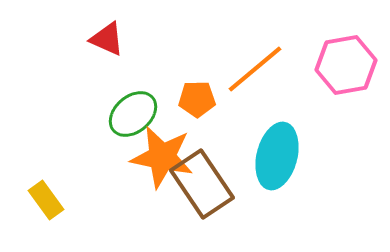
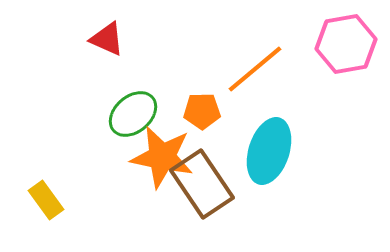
pink hexagon: moved 21 px up
orange pentagon: moved 5 px right, 12 px down
cyan ellipse: moved 8 px left, 5 px up; rotated 4 degrees clockwise
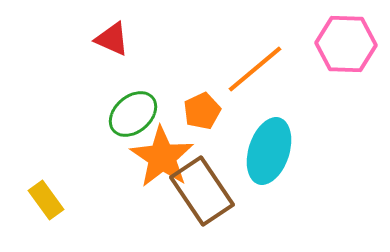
red triangle: moved 5 px right
pink hexagon: rotated 12 degrees clockwise
orange pentagon: rotated 24 degrees counterclockwise
orange star: rotated 22 degrees clockwise
brown rectangle: moved 7 px down
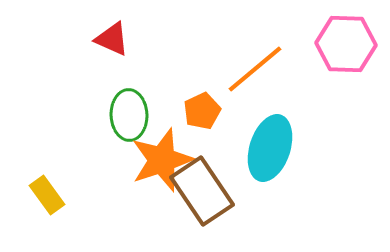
green ellipse: moved 4 px left, 1 px down; rotated 51 degrees counterclockwise
cyan ellipse: moved 1 px right, 3 px up
orange star: moved 3 px down; rotated 20 degrees clockwise
yellow rectangle: moved 1 px right, 5 px up
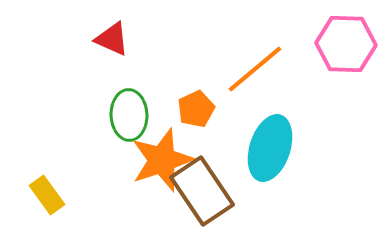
orange pentagon: moved 6 px left, 2 px up
